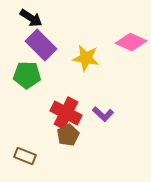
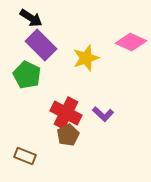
yellow star: rotated 28 degrees counterclockwise
green pentagon: rotated 24 degrees clockwise
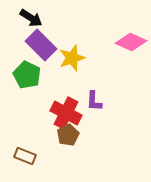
yellow star: moved 14 px left
purple L-shape: moved 9 px left, 13 px up; rotated 50 degrees clockwise
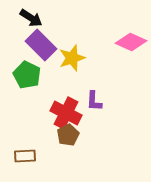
brown rectangle: rotated 25 degrees counterclockwise
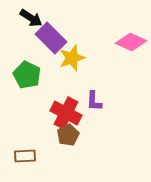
purple rectangle: moved 10 px right, 7 px up
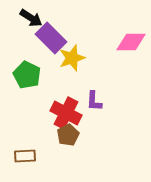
pink diamond: rotated 24 degrees counterclockwise
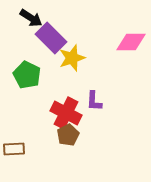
brown rectangle: moved 11 px left, 7 px up
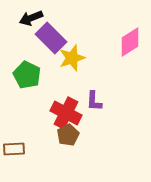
black arrow: rotated 125 degrees clockwise
pink diamond: moved 1 px left; rotated 32 degrees counterclockwise
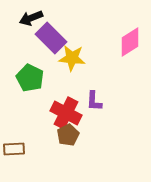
yellow star: rotated 24 degrees clockwise
green pentagon: moved 3 px right, 3 px down
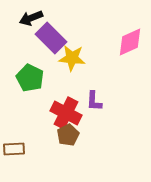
pink diamond: rotated 8 degrees clockwise
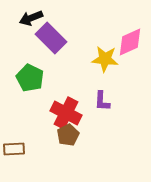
yellow star: moved 33 px right, 1 px down
purple L-shape: moved 8 px right
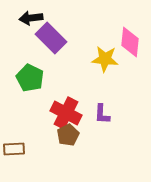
black arrow: rotated 15 degrees clockwise
pink diamond: rotated 60 degrees counterclockwise
purple L-shape: moved 13 px down
